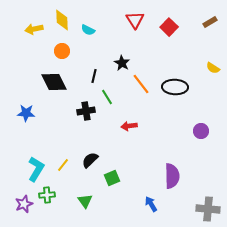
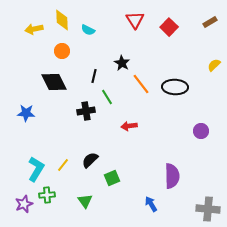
yellow semicircle: moved 1 px right, 3 px up; rotated 104 degrees clockwise
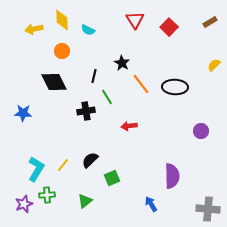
blue star: moved 3 px left
green triangle: rotated 28 degrees clockwise
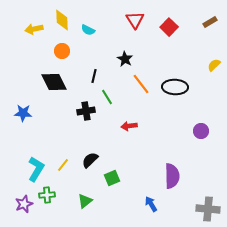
black star: moved 3 px right, 4 px up
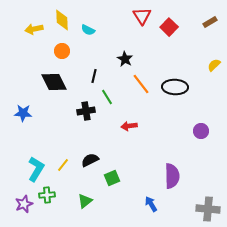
red triangle: moved 7 px right, 4 px up
black semicircle: rotated 18 degrees clockwise
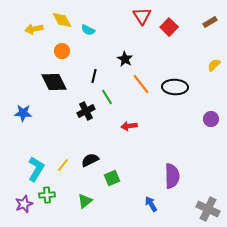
yellow diamond: rotated 25 degrees counterclockwise
black cross: rotated 18 degrees counterclockwise
purple circle: moved 10 px right, 12 px up
gray cross: rotated 20 degrees clockwise
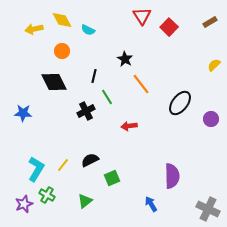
black ellipse: moved 5 px right, 16 px down; rotated 55 degrees counterclockwise
green cross: rotated 35 degrees clockwise
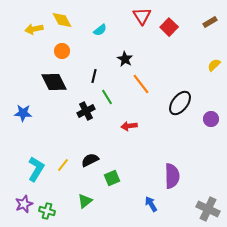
cyan semicircle: moved 12 px right; rotated 64 degrees counterclockwise
green cross: moved 16 px down; rotated 14 degrees counterclockwise
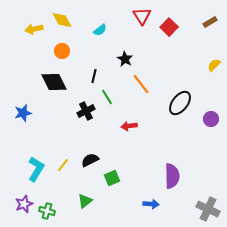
blue star: rotated 18 degrees counterclockwise
blue arrow: rotated 126 degrees clockwise
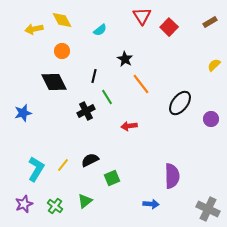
green cross: moved 8 px right, 5 px up; rotated 21 degrees clockwise
